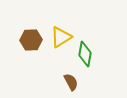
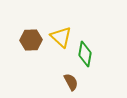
yellow triangle: rotated 45 degrees counterclockwise
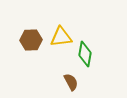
yellow triangle: rotated 50 degrees counterclockwise
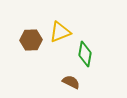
yellow triangle: moved 1 px left, 5 px up; rotated 15 degrees counterclockwise
brown semicircle: rotated 36 degrees counterclockwise
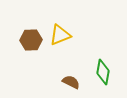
yellow triangle: moved 3 px down
green diamond: moved 18 px right, 18 px down
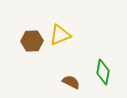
brown hexagon: moved 1 px right, 1 px down
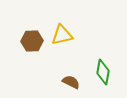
yellow triangle: moved 2 px right; rotated 10 degrees clockwise
